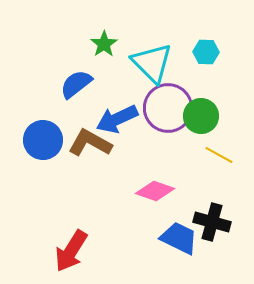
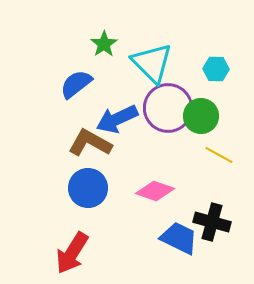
cyan hexagon: moved 10 px right, 17 px down
blue circle: moved 45 px right, 48 px down
red arrow: moved 1 px right, 2 px down
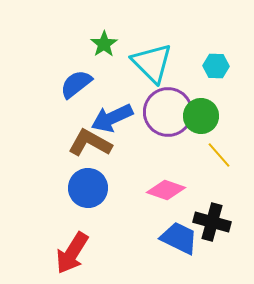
cyan hexagon: moved 3 px up
purple circle: moved 4 px down
blue arrow: moved 5 px left, 1 px up
yellow line: rotated 20 degrees clockwise
pink diamond: moved 11 px right, 1 px up
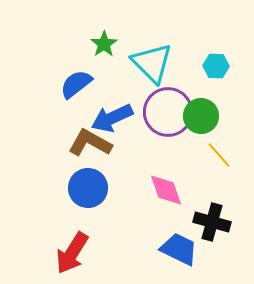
pink diamond: rotated 51 degrees clockwise
blue trapezoid: moved 11 px down
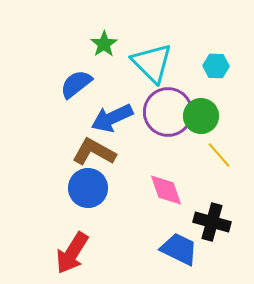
brown L-shape: moved 4 px right, 9 px down
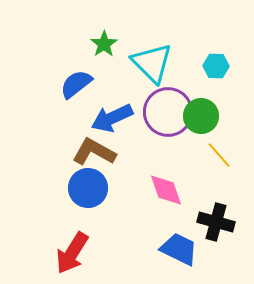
black cross: moved 4 px right
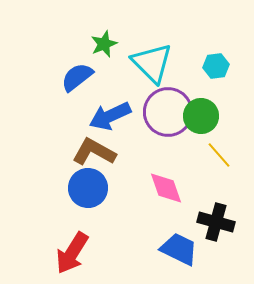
green star: rotated 12 degrees clockwise
cyan hexagon: rotated 10 degrees counterclockwise
blue semicircle: moved 1 px right, 7 px up
blue arrow: moved 2 px left, 2 px up
pink diamond: moved 2 px up
